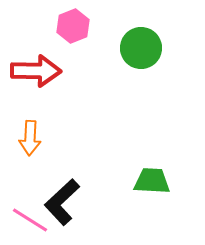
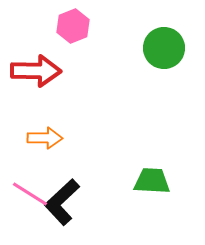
green circle: moved 23 px right
orange arrow: moved 15 px right; rotated 92 degrees counterclockwise
pink line: moved 26 px up
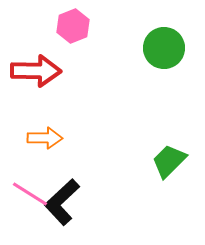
green trapezoid: moved 17 px right, 20 px up; rotated 48 degrees counterclockwise
